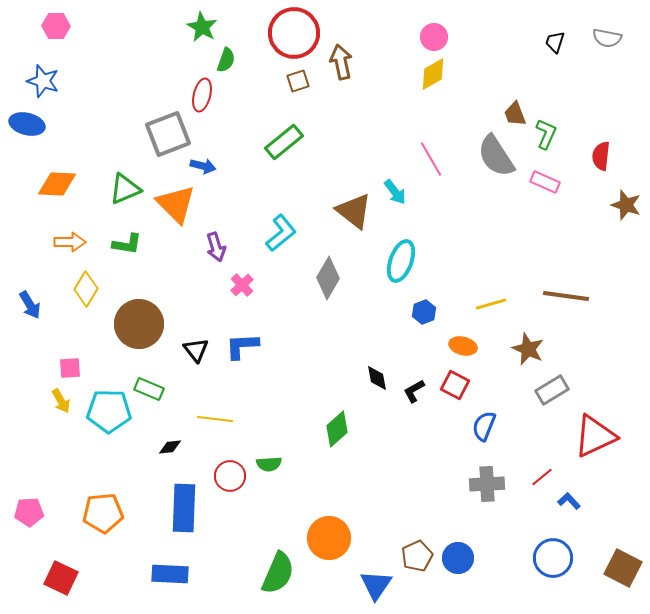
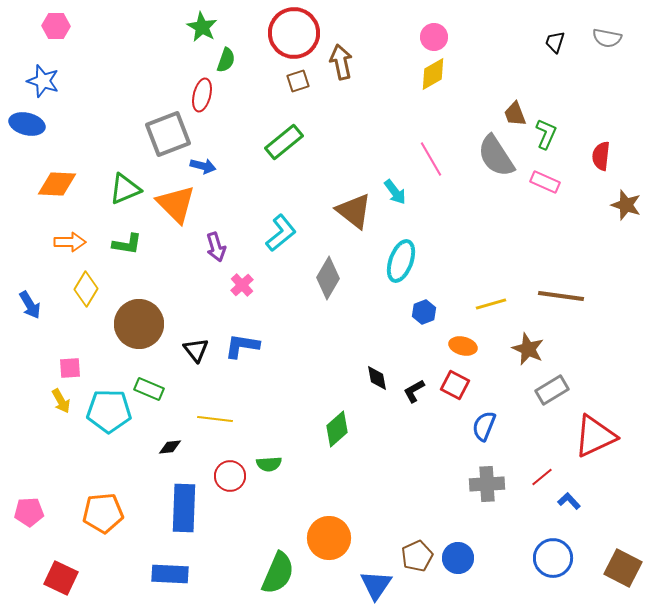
brown line at (566, 296): moved 5 px left
blue L-shape at (242, 346): rotated 12 degrees clockwise
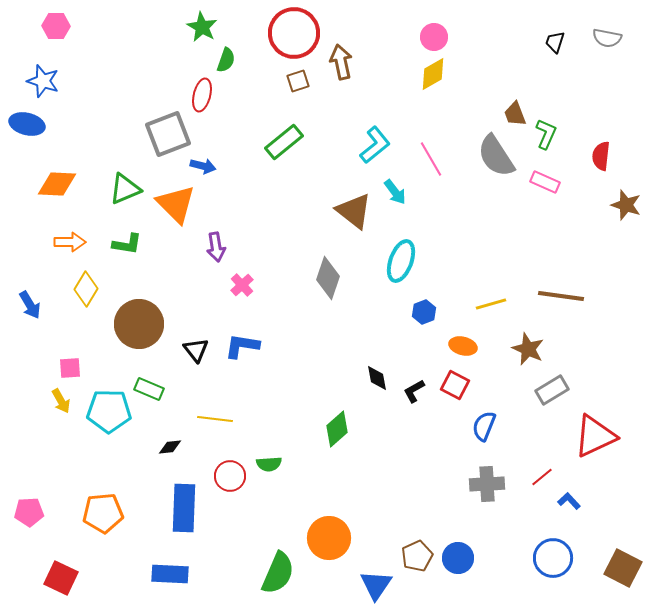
cyan L-shape at (281, 233): moved 94 px right, 88 px up
purple arrow at (216, 247): rotated 8 degrees clockwise
gray diamond at (328, 278): rotated 12 degrees counterclockwise
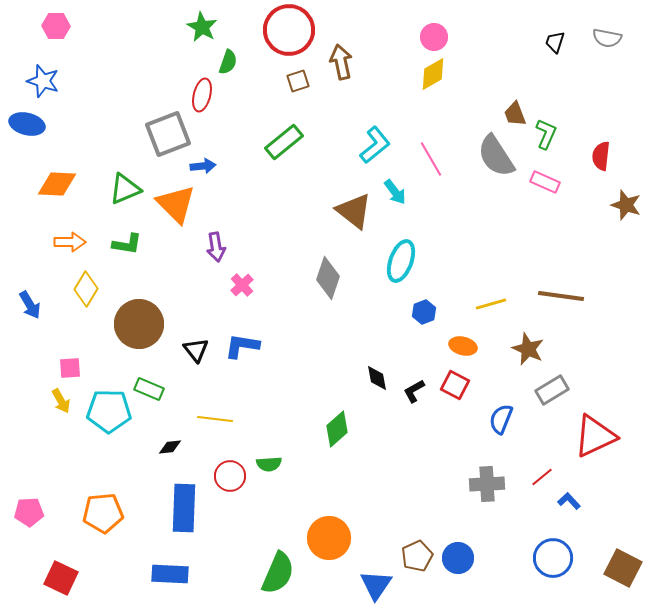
red circle at (294, 33): moved 5 px left, 3 px up
green semicircle at (226, 60): moved 2 px right, 2 px down
blue arrow at (203, 166): rotated 20 degrees counterclockwise
blue semicircle at (484, 426): moved 17 px right, 7 px up
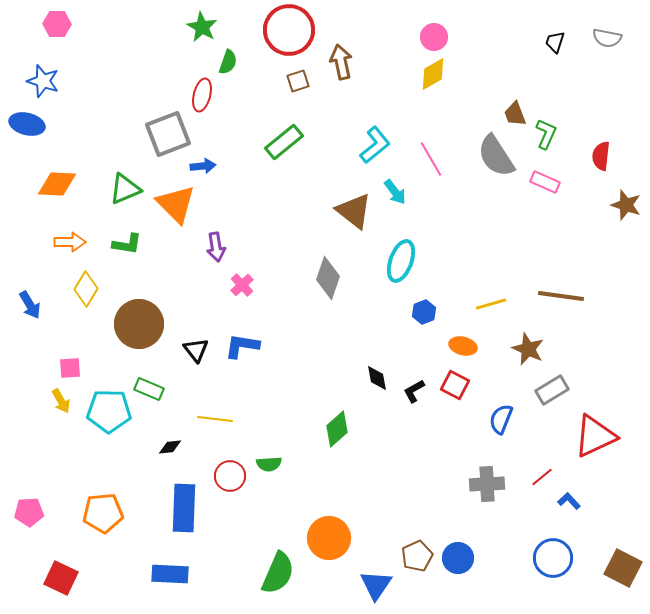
pink hexagon at (56, 26): moved 1 px right, 2 px up
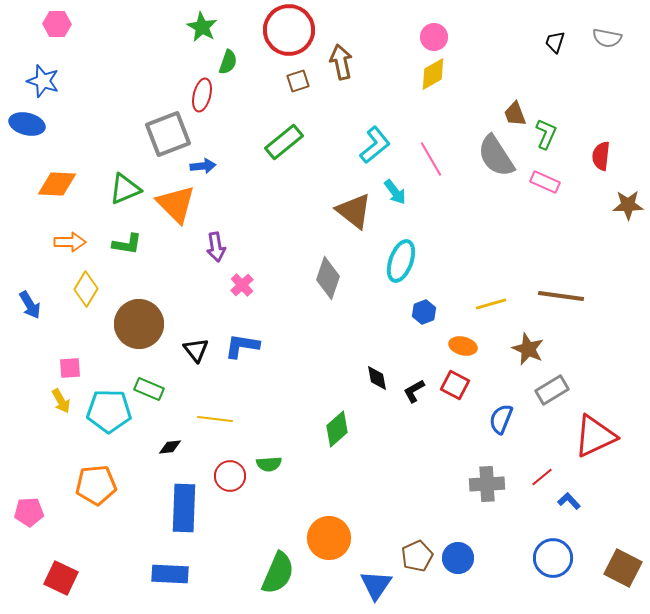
brown star at (626, 205): moved 2 px right; rotated 20 degrees counterclockwise
orange pentagon at (103, 513): moved 7 px left, 28 px up
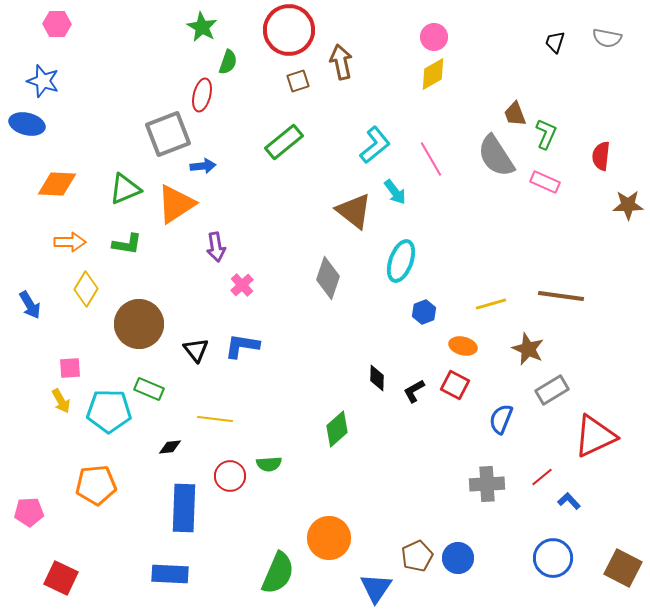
orange triangle at (176, 204): rotated 42 degrees clockwise
black diamond at (377, 378): rotated 12 degrees clockwise
blue triangle at (376, 585): moved 3 px down
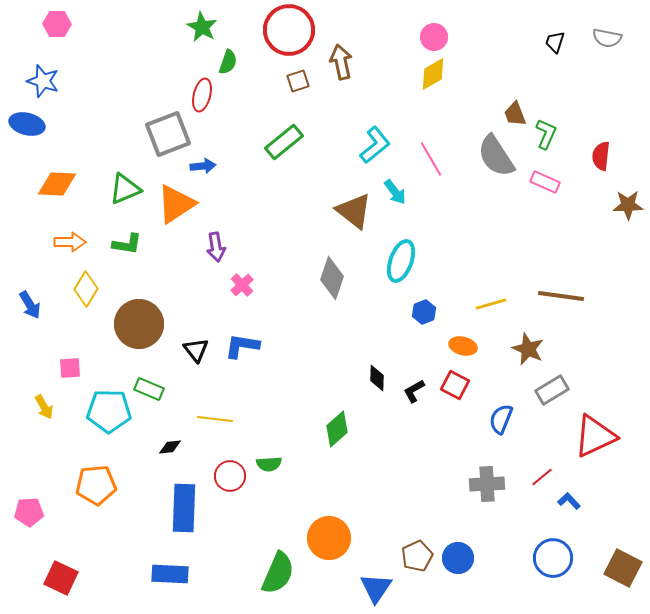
gray diamond at (328, 278): moved 4 px right
yellow arrow at (61, 401): moved 17 px left, 6 px down
